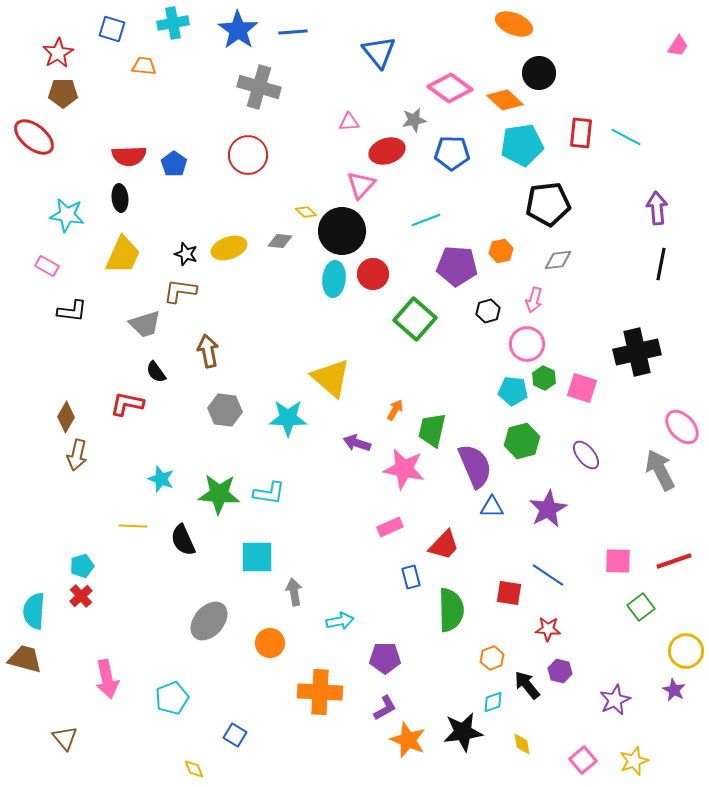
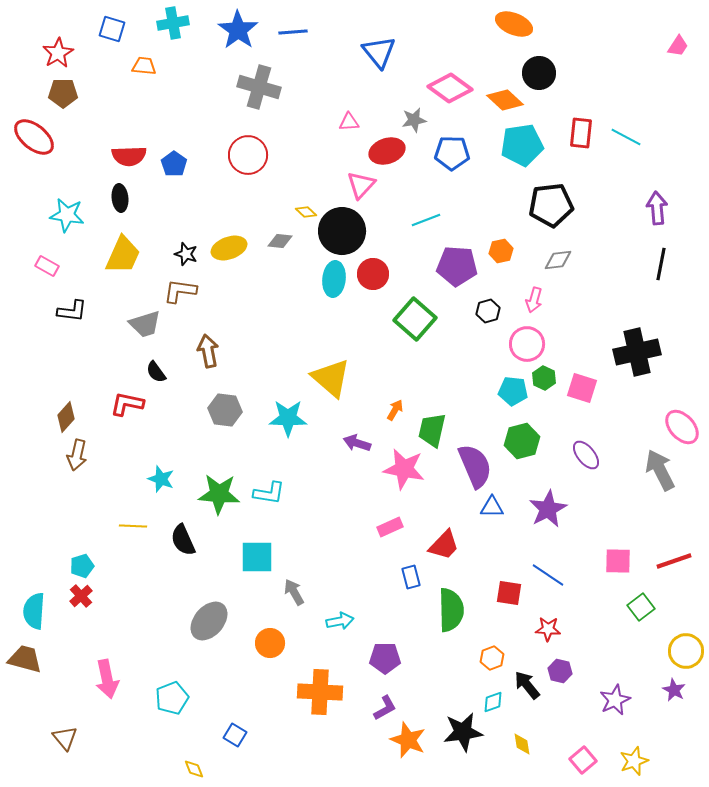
black pentagon at (548, 204): moved 3 px right, 1 px down
brown diamond at (66, 417): rotated 12 degrees clockwise
gray arrow at (294, 592): rotated 20 degrees counterclockwise
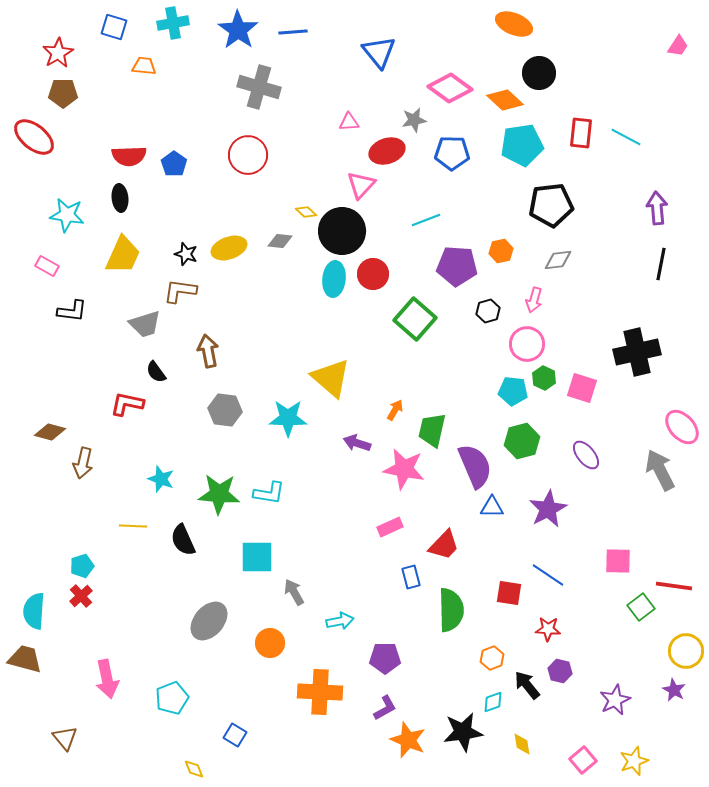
blue square at (112, 29): moved 2 px right, 2 px up
brown diamond at (66, 417): moved 16 px left, 15 px down; rotated 64 degrees clockwise
brown arrow at (77, 455): moved 6 px right, 8 px down
red line at (674, 561): moved 25 px down; rotated 27 degrees clockwise
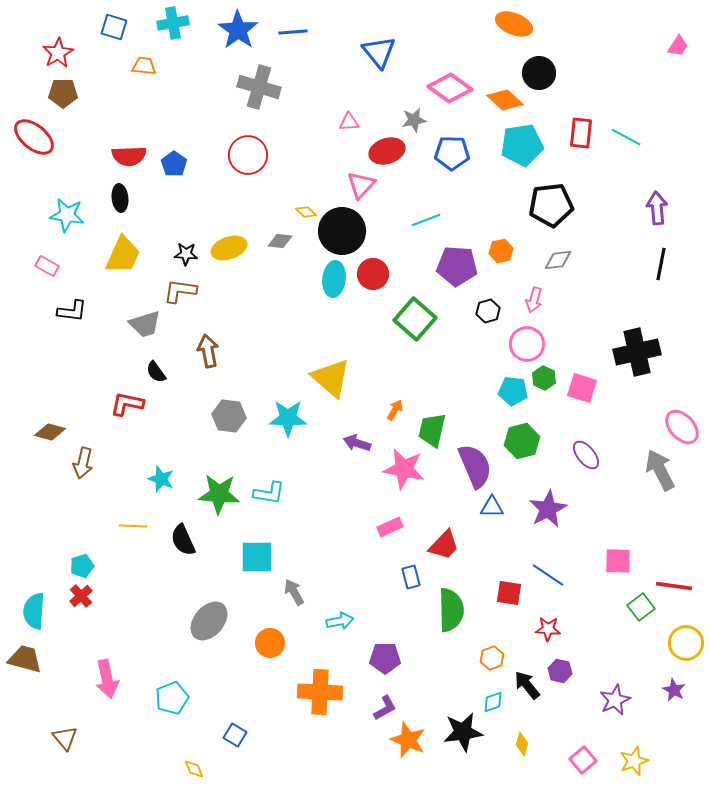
black star at (186, 254): rotated 15 degrees counterclockwise
gray hexagon at (225, 410): moved 4 px right, 6 px down
yellow circle at (686, 651): moved 8 px up
yellow diamond at (522, 744): rotated 25 degrees clockwise
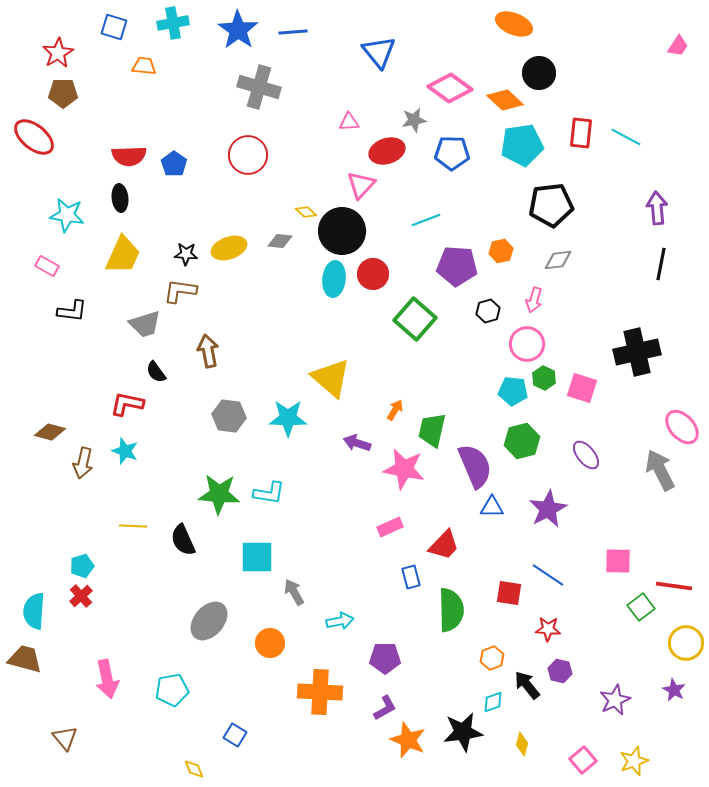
cyan star at (161, 479): moved 36 px left, 28 px up
cyan pentagon at (172, 698): moved 8 px up; rotated 12 degrees clockwise
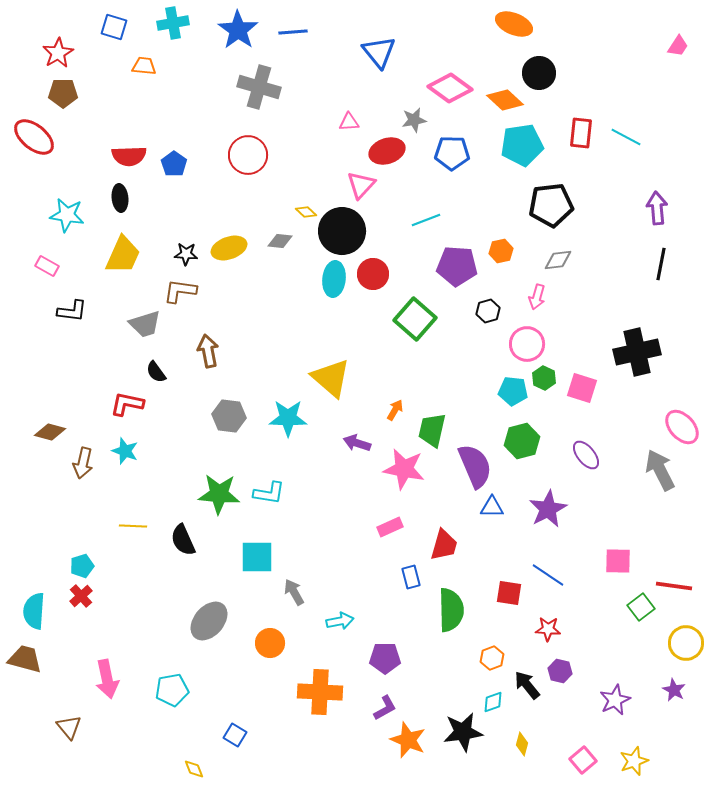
pink arrow at (534, 300): moved 3 px right, 3 px up
red trapezoid at (444, 545): rotated 28 degrees counterclockwise
brown triangle at (65, 738): moved 4 px right, 11 px up
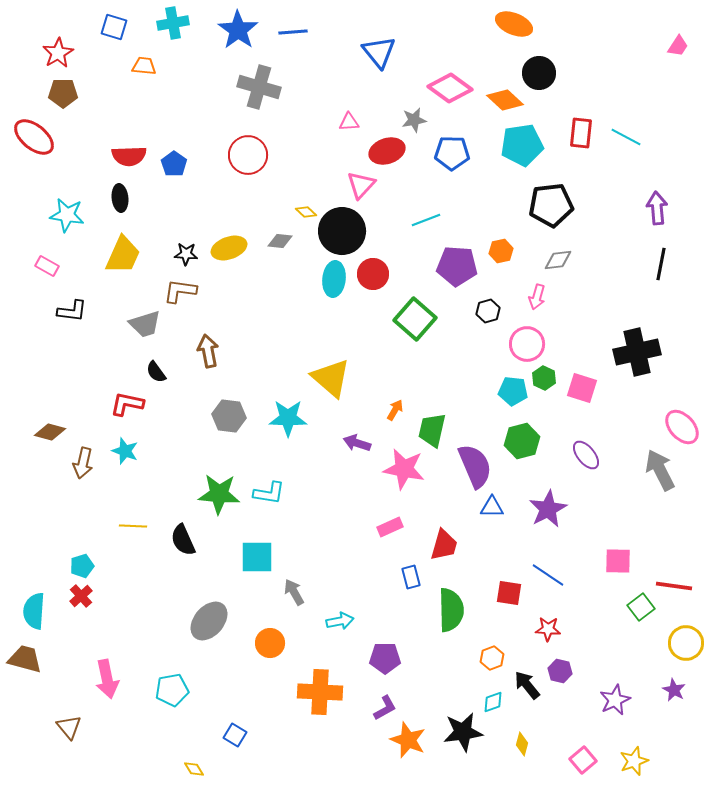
yellow diamond at (194, 769): rotated 10 degrees counterclockwise
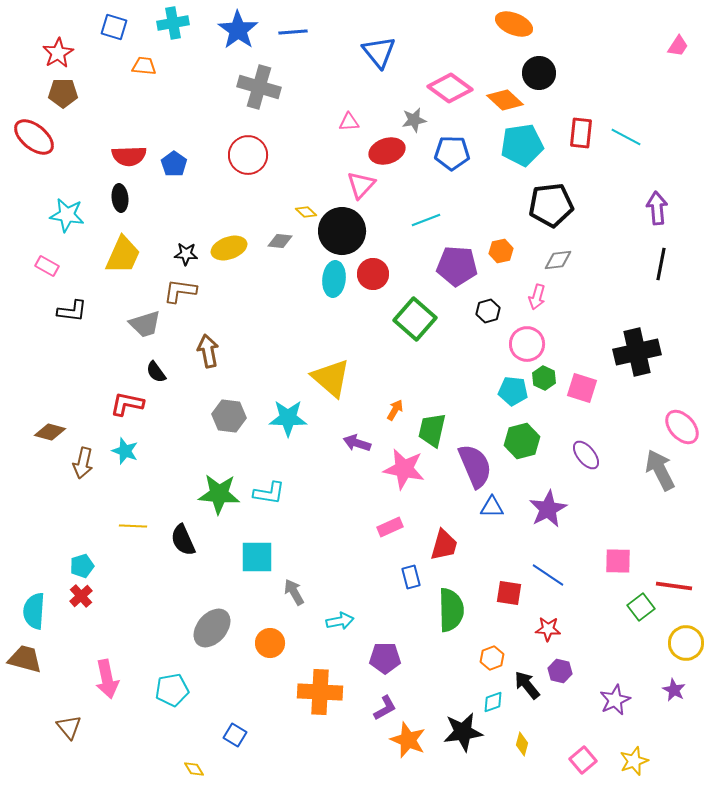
gray ellipse at (209, 621): moved 3 px right, 7 px down
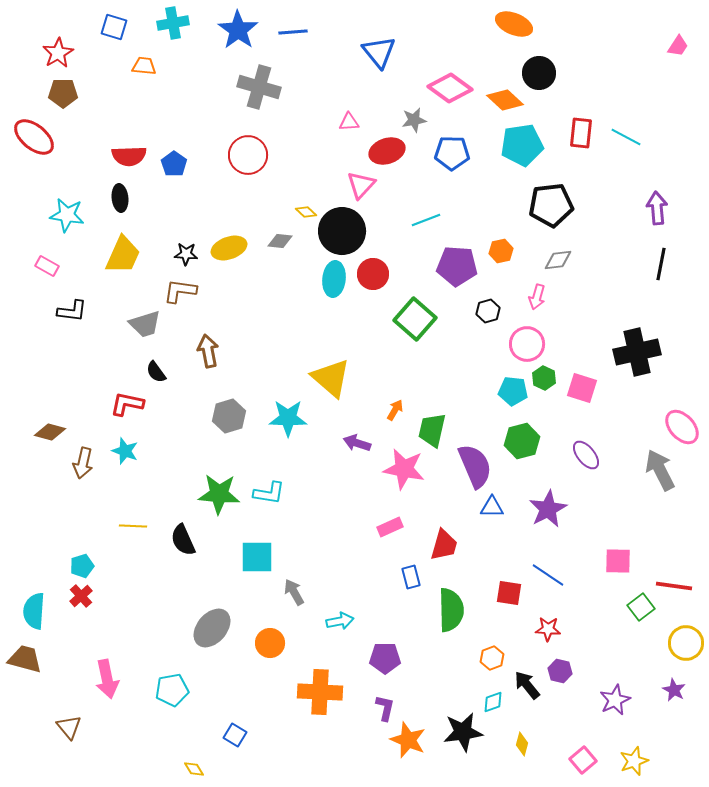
gray hexagon at (229, 416): rotated 24 degrees counterclockwise
purple L-shape at (385, 708): rotated 48 degrees counterclockwise
